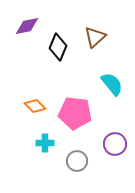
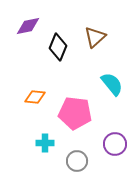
purple diamond: moved 1 px right
orange diamond: moved 9 px up; rotated 40 degrees counterclockwise
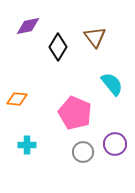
brown triangle: rotated 25 degrees counterclockwise
black diamond: rotated 8 degrees clockwise
orange diamond: moved 18 px left, 2 px down
pink pentagon: rotated 16 degrees clockwise
cyan cross: moved 18 px left, 2 px down
gray circle: moved 6 px right, 9 px up
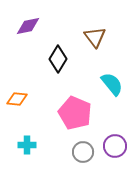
black diamond: moved 12 px down
purple circle: moved 2 px down
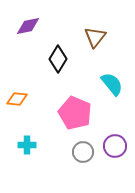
brown triangle: rotated 15 degrees clockwise
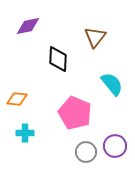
black diamond: rotated 28 degrees counterclockwise
cyan cross: moved 2 px left, 12 px up
gray circle: moved 3 px right
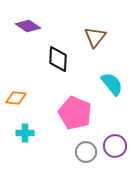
purple diamond: rotated 45 degrees clockwise
orange diamond: moved 1 px left, 1 px up
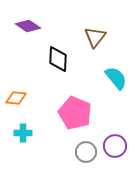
cyan semicircle: moved 4 px right, 6 px up
cyan cross: moved 2 px left
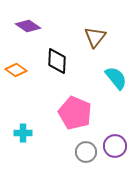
black diamond: moved 1 px left, 2 px down
orange diamond: moved 28 px up; rotated 30 degrees clockwise
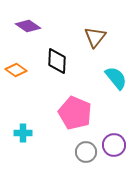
purple circle: moved 1 px left, 1 px up
